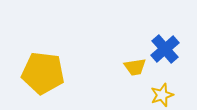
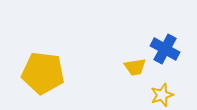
blue cross: rotated 20 degrees counterclockwise
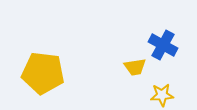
blue cross: moved 2 px left, 4 px up
yellow star: rotated 15 degrees clockwise
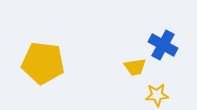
yellow pentagon: moved 10 px up
yellow star: moved 5 px left
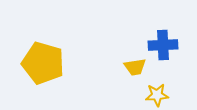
blue cross: rotated 32 degrees counterclockwise
yellow pentagon: rotated 9 degrees clockwise
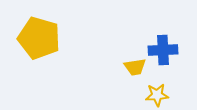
blue cross: moved 5 px down
yellow pentagon: moved 4 px left, 25 px up
